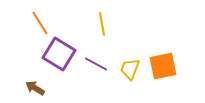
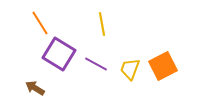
orange square: rotated 16 degrees counterclockwise
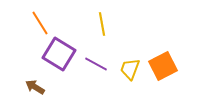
brown arrow: moved 1 px up
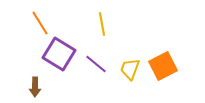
purple line: rotated 10 degrees clockwise
brown arrow: rotated 120 degrees counterclockwise
